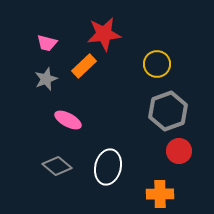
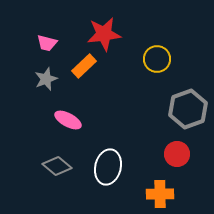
yellow circle: moved 5 px up
gray hexagon: moved 20 px right, 2 px up
red circle: moved 2 px left, 3 px down
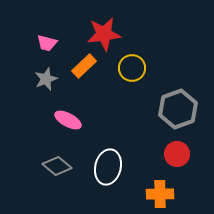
yellow circle: moved 25 px left, 9 px down
gray hexagon: moved 10 px left
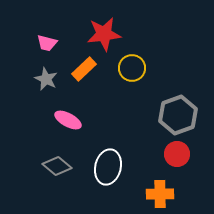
orange rectangle: moved 3 px down
gray star: rotated 25 degrees counterclockwise
gray hexagon: moved 6 px down
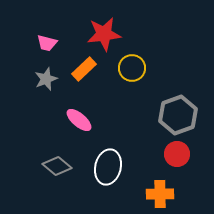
gray star: rotated 25 degrees clockwise
pink ellipse: moved 11 px right; rotated 12 degrees clockwise
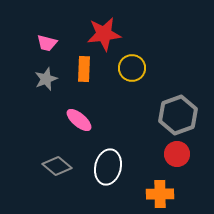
orange rectangle: rotated 45 degrees counterclockwise
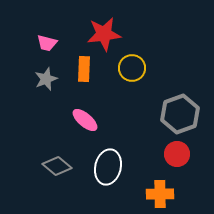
gray hexagon: moved 2 px right, 1 px up
pink ellipse: moved 6 px right
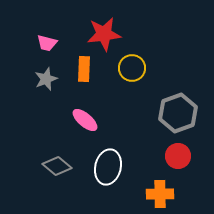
gray hexagon: moved 2 px left, 1 px up
red circle: moved 1 px right, 2 px down
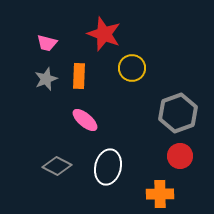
red star: rotated 28 degrees clockwise
orange rectangle: moved 5 px left, 7 px down
red circle: moved 2 px right
gray diamond: rotated 12 degrees counterclockwise
